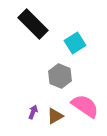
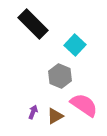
cyan square: moved 2 px down; rotated 15 degrees counterclockwise
pink semicircle: moved 1 px left, 1 px up
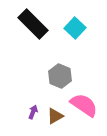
cyan square: moved 17 px up
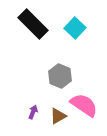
brown triangle: moved 3 px right
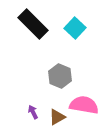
pink semicircle: rotated 24 degrees counterclockwise
purple arrow: rotated 48 degrees counterclockwise
brown triangle: moved 1 px left, 1 px down
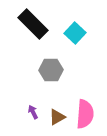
cyan square: moved 5 px down
gray hexagon: moved 9 px left, 6 px up; rotated 25 degrees counterclockwise
pink semicircle: moved 1 px right, 9 px down; rotated 84 degrees clockwise
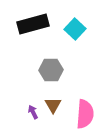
black rectangle: rotated 60 degrees counterclockwise
cyan square: moved 4 px up
brown triangle: moved 4 px left, 12 px up; rotated 30 degrees counterclockwise
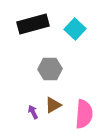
gray hexagon: moved 1 px left, 1 px up
brown triangle: rotated 30 degrees clockwise
pink semicircle: moved 1 px left
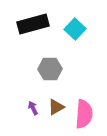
brown triangle: moved 3 px right, 2 px down
purple arrow: moved 4 px up
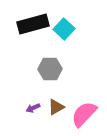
cyan square: moved 11 px left
purple arrow: rotated 88 degrees counterclockwise
pink semicircle: rotated 140 degrees counterclockwise
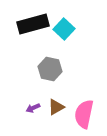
gray hexagon: rotated 15 degrees clockwise
pink semicircle: rotated 32 degrees counterclockwise
